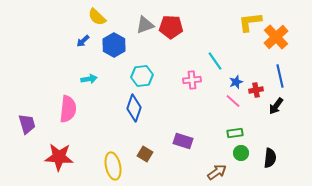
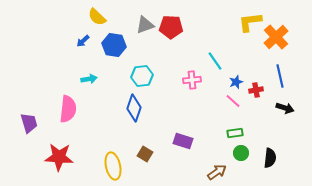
blue hexagon: rotated 20 degrees counterclockwise
black arrow: moved 9 px right, 2 px down; rotated 108 degrees counterclockwise
purple trapezoid: moved 2 px right, 1 px up
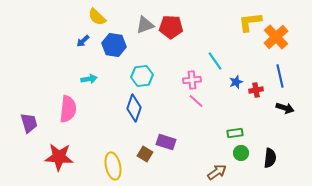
pink line: moved 37 px left
purple rectangle: moved 17 px left, 1 px down
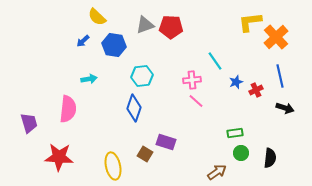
red cross: rotated 16 degrees counterclockwise
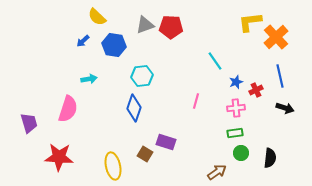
pink cross: moved 44 px right, 28 px down
pink line: rotated 63 degrees clockwise
pink semicircle: rotated 12 degrees clockwise
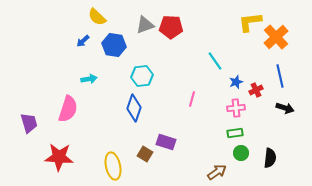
pink line: moved 4 px left, 2 px up
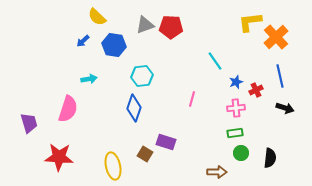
brown arrow: rotated 36 degrees clockwise
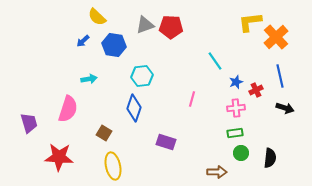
brown square: moved 41 px left, 21 px up
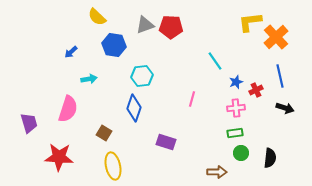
blue arrow: moved 12 px left, 11 px down
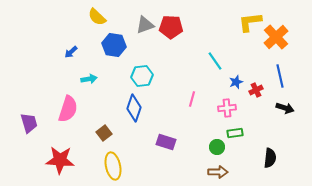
pink cross: moved 9 px left
brown square: rotated 21 degrees clockwise
green circle: moved 24 px left, 6 px up
red star: moved 1 px right, 3 px down
brown arrow: moved 1 px right
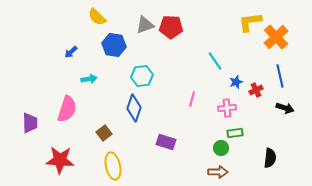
pink semicircle: moved 1 px left
purple trapezoid: moved 1 px right; rotated 15 degrees clockwise
green circle: moved 4 px right, 1 px down
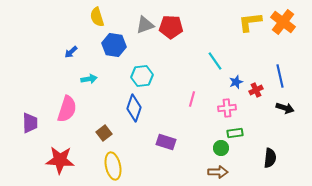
yellow semicircle: rotated 30 degrees clockwise
orange cross: moved 7 px right, 15 px up; rotated 10 degrees counterclockwise
